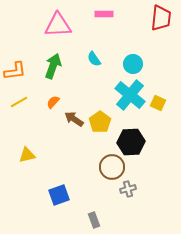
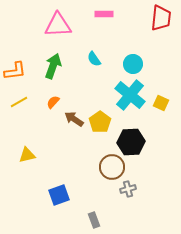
yellow square: moved 3 px right
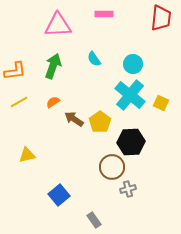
orange semicircle: rotated 16 degrees clockwise
blue square: rotated 20 degrees counterclockwise
gray rectangle: rotated 14 degrees counterclockwise
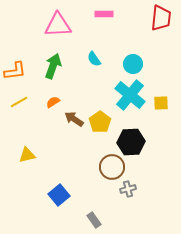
yellow square: rotated 28 degrees counterclockwise
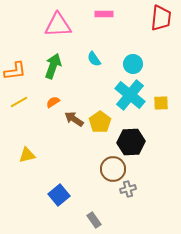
brown circle: moved 1 px right, 2 px down
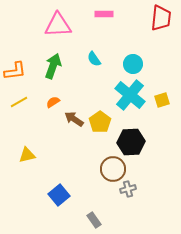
yellow square: moved 1 px right, 3 px up; rotated 14 degrees counterclockwise
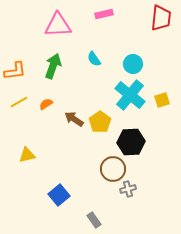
pink rectangle: rotated 12 degrees counterclockwise
orange semicircle: moved 7 px left, 2 px down
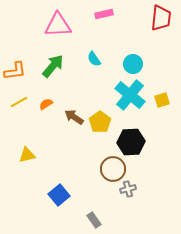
green arrow: rotated 20 degrees clockwise
brown arrow: moved 2 px up
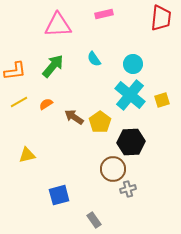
blue square: rotated 25 degrees clockwise
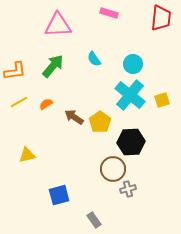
pink rectangle: moved 5 px right, 1 px up; rotated 30 degrees clockwise
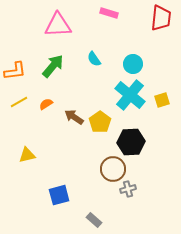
gray rectangle: rotated 14 degrees counterclockwise
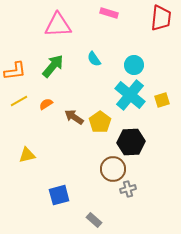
cyan circle: moved 1 px right, 1 px down
yellow line: moved 1 px up
